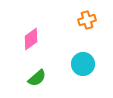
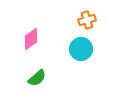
cyan circle: moved 2 px left, 15 px up
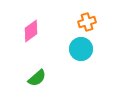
orange cross: moved 2 px down
pink diamond: moved 8 px up
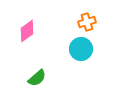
pink diamond: moved 4 px left
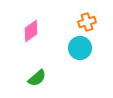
pink diamond: moved 4 px right
cyan circle: moved 1 px left, 1 px up
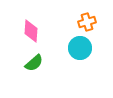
pink diamond: rotated 50 degrees counterclockwise
green semicircle: moved 3 px left, 15 px up
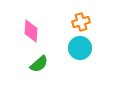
orange cross: moved 6 px left
green semicircle: moved 5 px right, 1 px down
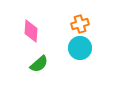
orange cross: moved 1 px left, 2 px down
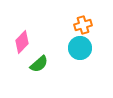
orange cross: moved 3 px right, 1 px down
pink diamond: moved 9 px left, 11 px down; rotated 40 degrees clockwise
